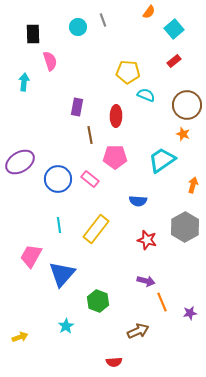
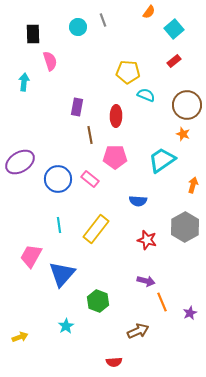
purple star: rotated 16 degrees counterclockwise
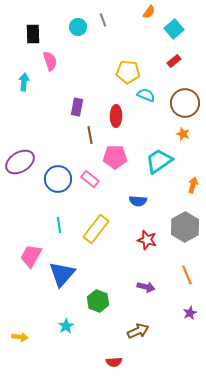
brown circle: moved 2 px left, 2 px up
cyan trapezoid: moved 3 px left, 1 px down
purple arrow: moved 6 px down
orange line: moved 25 px right, 27 px up
yellow arrow: rotated 28 degrees clockwise
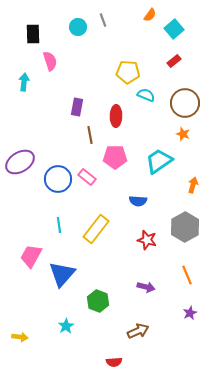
orange semicircle: moved 1 px right, 3 px down
pink rectangle: moved 3 px left, 2 px up
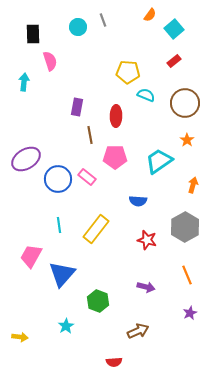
orange star: moved 4 px right, 6 px down; rotated 16 degrees clockwise
purple ellipse: moved 6 px right, 3 px up
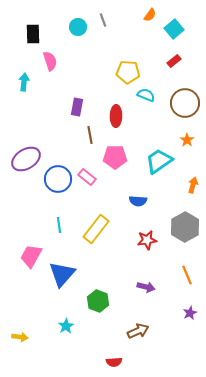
red star: rotated 24 degrees counterclockwise
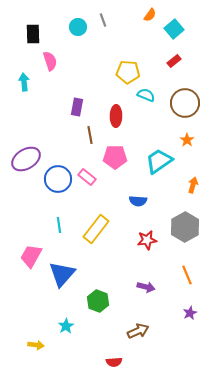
cyan arrow: rotated 12 degrees counterclockwise
yellow arrow: moved 16 px right, 8 px down
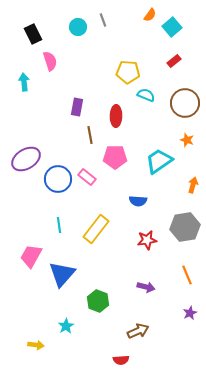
cyan square: moved 2 px left, 2 px up
black rectangle: rotated 24 degrees counterclockwise
orange star: rotated 16 degrees counterclockwise
gray hexagon: rotated 20 degrees clockwise
red semicircle: moved 7 px right, 2 px up
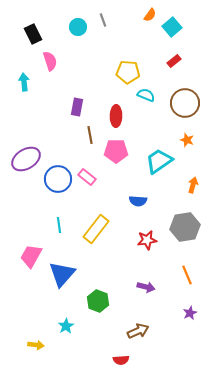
pink pentagon: moved 1 px right, 6 px up
